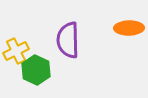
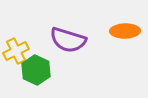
orange ellipse: moved 4 px left, 3 px down
purple semicircle: rotated 72 degrees counterclockwise
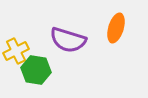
orange ellipse: moved 9 px left, 3 px up; rotated 72 degrees counterclockwise
green hexagon: rotated 16 degrees counterclockwise
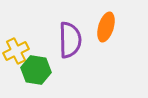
orange ellipse: moved 10 px left, 1 px up
purple semicircle: moved 2 px right; rotated 108 degrees counterclockwise
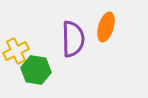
purple semicircle: moved 3 px right, 1 px up
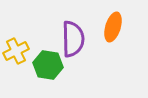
orange ellipse: moved 7 px right
green hexagon: moved 12 px right, 5 px up
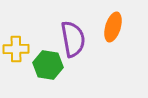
purple semicircle: rotated 9 degrees counterclockwise
yellow cross: moved 2 px up; rotated 25 degrees clockwise
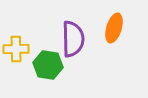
orange ellipse: moved 1 px right, 1 px down
purple semicircle: rotated 9 degrees clockwise
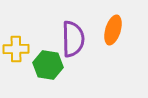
orange ellipse: moved 1 px left, 2 px down
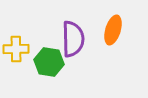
green hexagon: moved 1 px right, 3 px up
